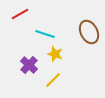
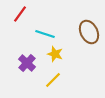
red line: rotated 24 degrees counterclockwise
purple cross: moved 2 px left, 2 px up
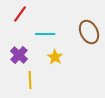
cyan line: rotated 18 degrees counterclockwise
yellow star: moved 3 px down; rotated 14 degrees clockwise
purple cross: moved 8 px left, 8 px up
yellow line: moved 23 px left; rotated 48 degrees counterclockwise
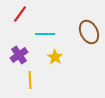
purple cross: rotated 12 degrees clockwise
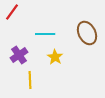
red line: moved 8 px left, 2 px up
brown ellipse: moved 2 px left, 1 px down
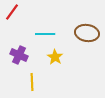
brown ellipse: rotated 55 degrees counterclockwise
purple cross: rotated 30 degrees counterclockwise
yellow line: moved 2 px right, 2 px down
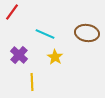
cyan line: rotated 24 degrees clockwise
purple cross: rotated 18 degrees clockwise
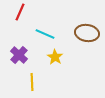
red line: moved 8 px right; rotated 12 degrees counterclockwise
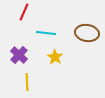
red line: moved 4 px right
cyan line: moved 1 px right, 1 px up; rotated 18 degrees counterclockwise
yellow line: moved 5 px left
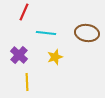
yellow star: rotated 21 degrees clockwise
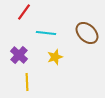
red line: rotated 12 degrees clockwise
brown ellipse: rotated 35 degrees clockwise
